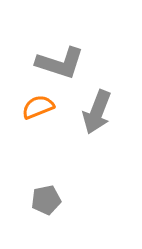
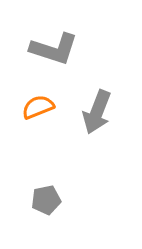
gray L-shape: moved 6 px left, 14 px up
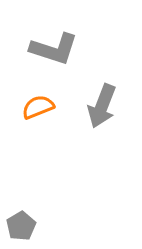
gray arrow: moved 5 px right, 6 px up
gray pentagon: moved 25 px left, 26 px down; rotated 20 degrees counterclockwise
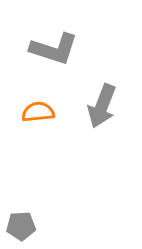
orange semicircle: moved 5 px down; rotated 16 degrees clockwise
gray pentagon: rotated 28 degrees clockwise
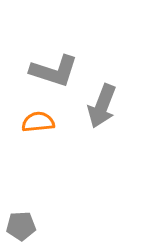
gray L-shape: moved 22 px down
orange semicircle: moved 10 px down
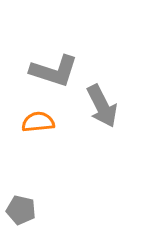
gray arrow: rotated 48 degrees counterclockwise
gray pentagon: moved 16 px up; rotated 16 degrees clockwise
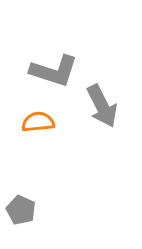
gray pentagon: rotated 12 degrees clockwise
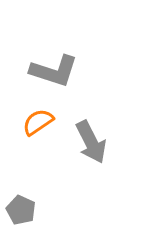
gray arrow: moved 11 px left, 36 px down
orange semicircle: rotated 28 degrees counterclockwise
